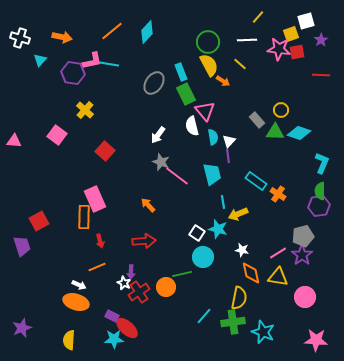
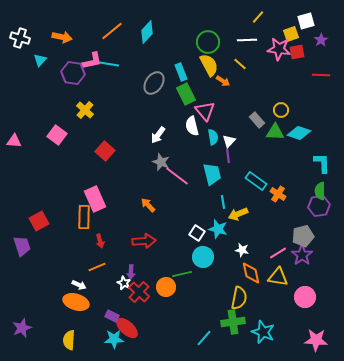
cyan L-shape at (322, 163): rotated 25 degrees counterclockwise
red cross at (139, 292): rotated 15 degrees counterclockwise
cyan line at (204, 316): moved 22 px down
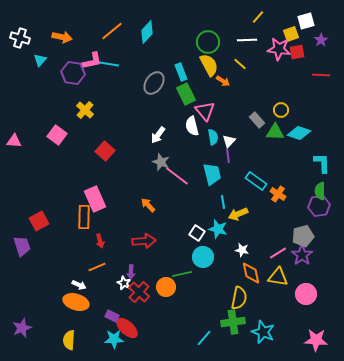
pink circle at (305, 297): moved 1 px right, 3 px up
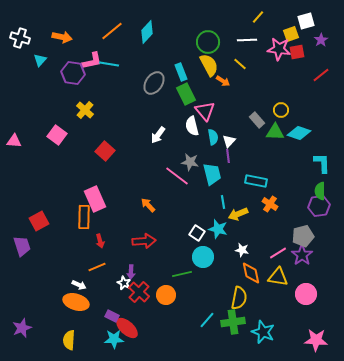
red line at (321, 75): rotated 42 degrees counterclockwise
gray star at (161, 162): moved 29 px right; rotated 12 degrees counterclockwise
cyan rectangle at (256, 181): rotated 25 degrees counterclockwise
orange cross at (278, 194): moved 8 px left, 10 px down
orange circle at (166, 287): moved 8 px down
cyan line at (204, 338): moved 3 px right, 18 px up
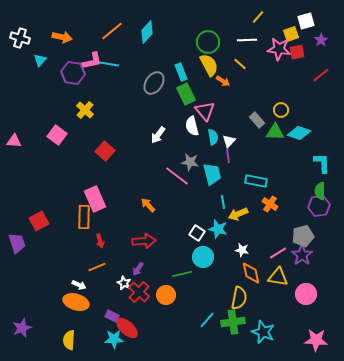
purple trapezoid at (22, 246): moved 5 px left, 3 px up
purple arrow at (131, 272): moved 7 px right, 3 px up; rotated 32 degrees clockwise
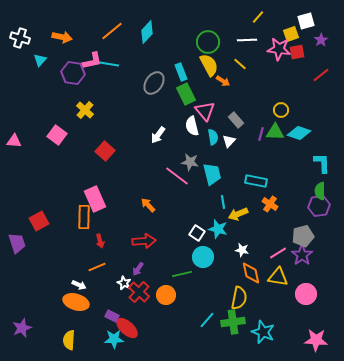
gray rectangle at (257, 120): moved 21 px left
purple line at (228, 156): moved 33 px right, 22 px up; rotated 24 degrees clockwise
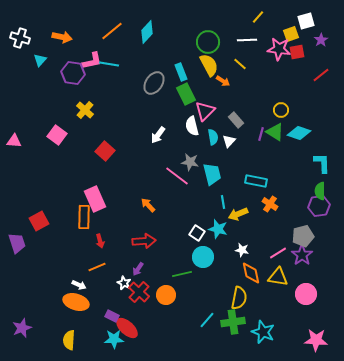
pink triangle at (205, 111): rotated 25 degrees clockwise
green triangle at (275, 132): rotated 30 degrees clockwise
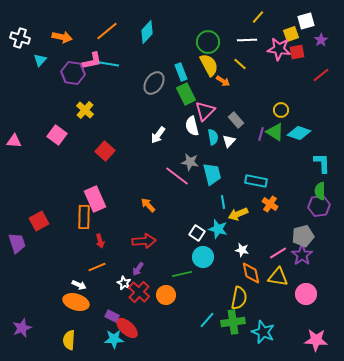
orange line at (112, 31): moved 5 px left
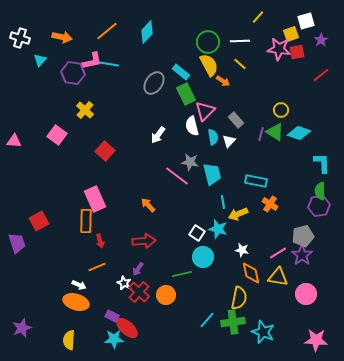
white line at (247, 40): moved 7 px left, 1 px down
cyan rectangle at (181, 72): rotated 30 degrees counterclockwise
orange rectangle at (84, 217): moved 2 px right, 4 px down
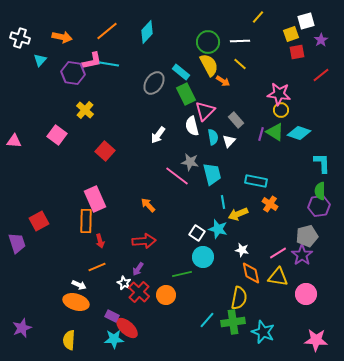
pink star at (279, 49): moved 45 px down
gray pentagon at (303, 236): moved 4 px right
